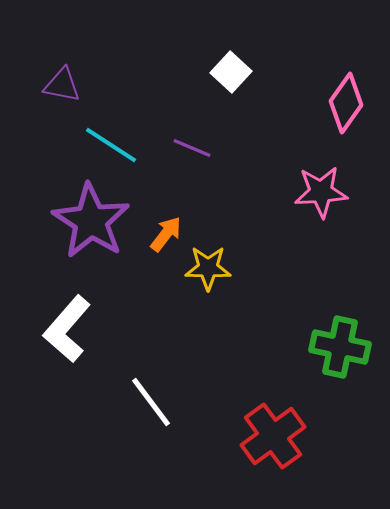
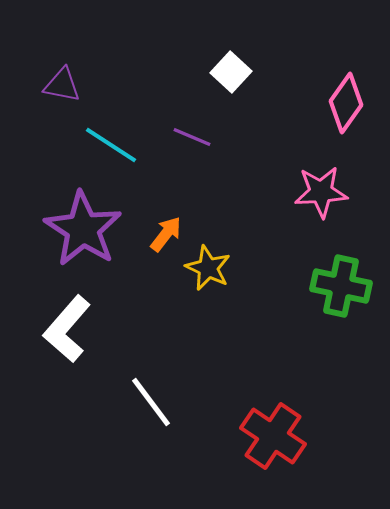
purple line: moved 11 px up
purple star: moved 8 px left, 8 px down
yellow star: rotated 24 degrees clockwise
green cross: moved 1 px right, 61 px up
red cross: rotated 20 degrees counterclockwise
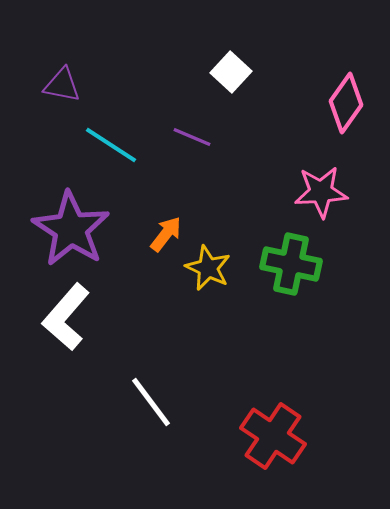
purple star: moved 12 px left
green cross: moved 50 px left, 22 px up
white L-shape: moved 1 px left, 12 px up
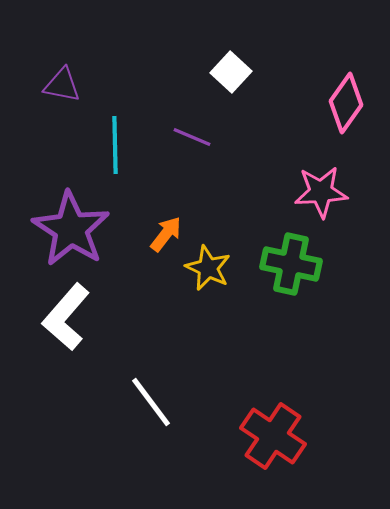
cyan line: moved 4 px right; rotated 56 degrees clockwise
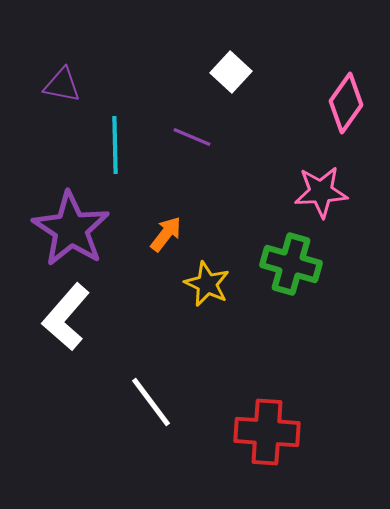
green cross: rotated 4 degrees clockwise
yellow star: moved 1 px left, 16 px down
red cross: moved 6 px left, 4 px up; rotated 30 degrees counterclockwise
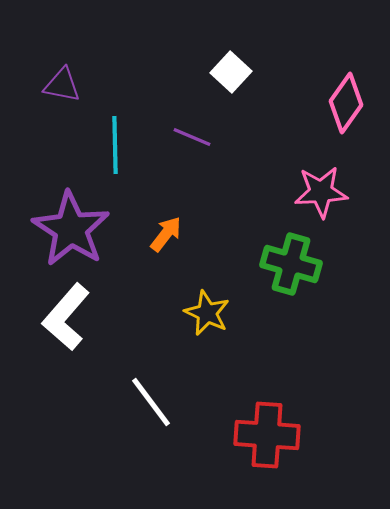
yellow star: moved 29 px down
red cross: moved 3 px down
